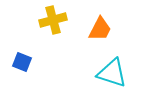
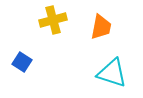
orange trapezoid: moved 1 px right, 2 px up; rotated 16 degrees counterclockwise
blue square: rotated 12 degrees clockwise
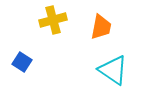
cyan triangle: moved 1 px right, 3 px up; rotated 16 degrees clockwise
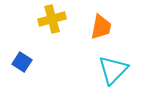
yellow cross: moved 1 px left, 1 px up
cyan triangle: rotated 40 degrees clockwise
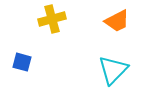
orange trapezoid: moved 16 px right, 6 px up; rotated 52 degrees clockwise
blue square: rotated 18 degrees counterclockwise
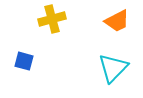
blue square: moved 2 px right, 1 px up
cyan triangle: moved 2 px up
